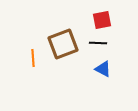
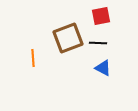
red square: moved 1 px left, 4 px up
brown square: moved 5 px right, 6 px up
blue triangle: moved 1 px up
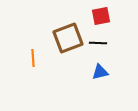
blue triangle: moved 3 px left, 4 px down; rotated 42 degrees counterclockwise
